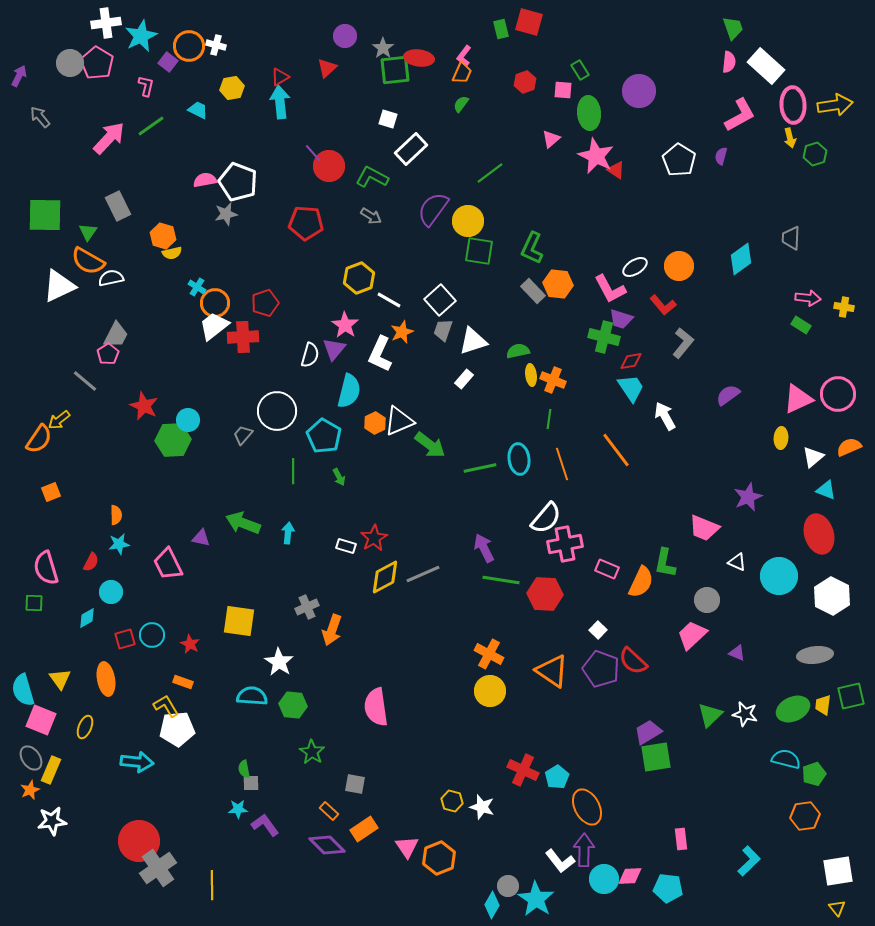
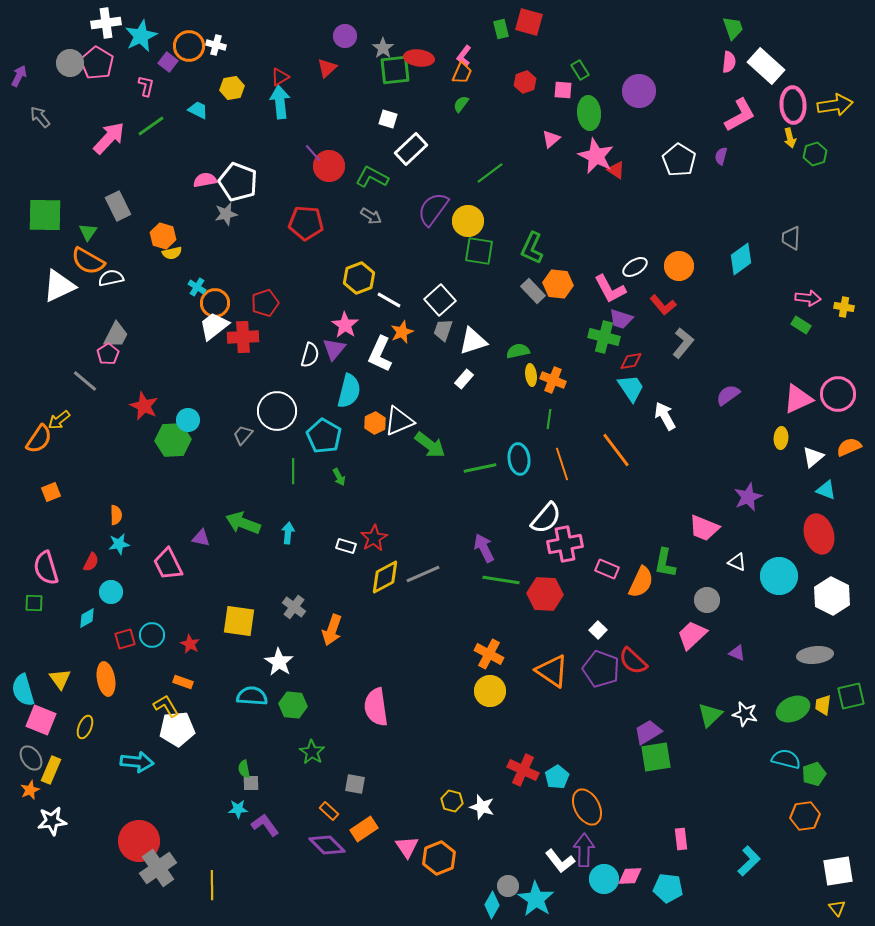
gray cross at (307, 607): moved 13 px left; rotated 30 degrees counterclockwise
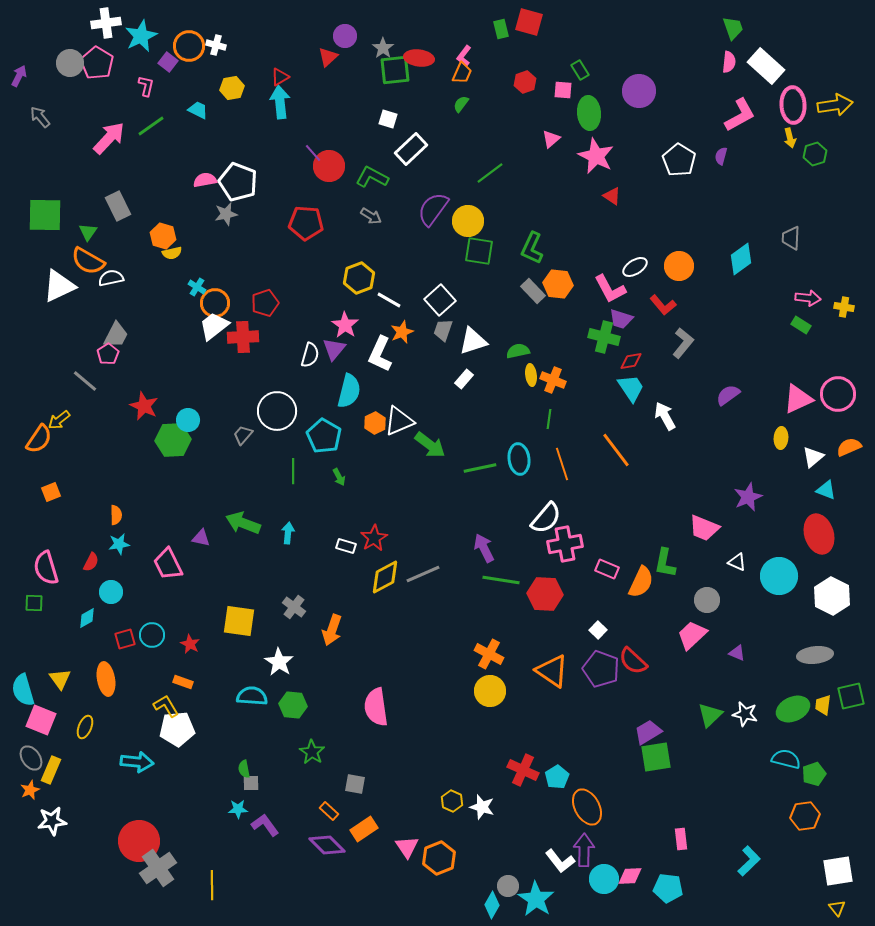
red triangle at (327, 68): moved 1 px right, 11 px up
red triangle at (616, 170): moved 4 px left, 26 px down
yellow hexagon at (452, 801): rotated 10 degrees clockwise
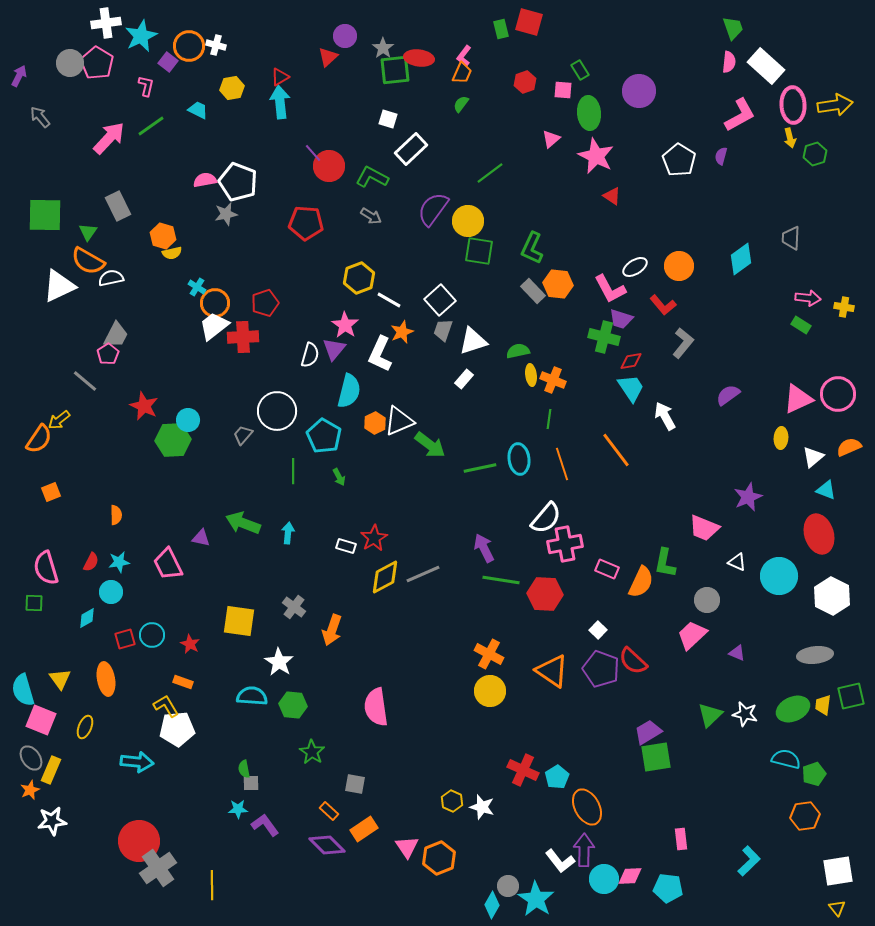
cyan star at (119, 544): moved 18 px down
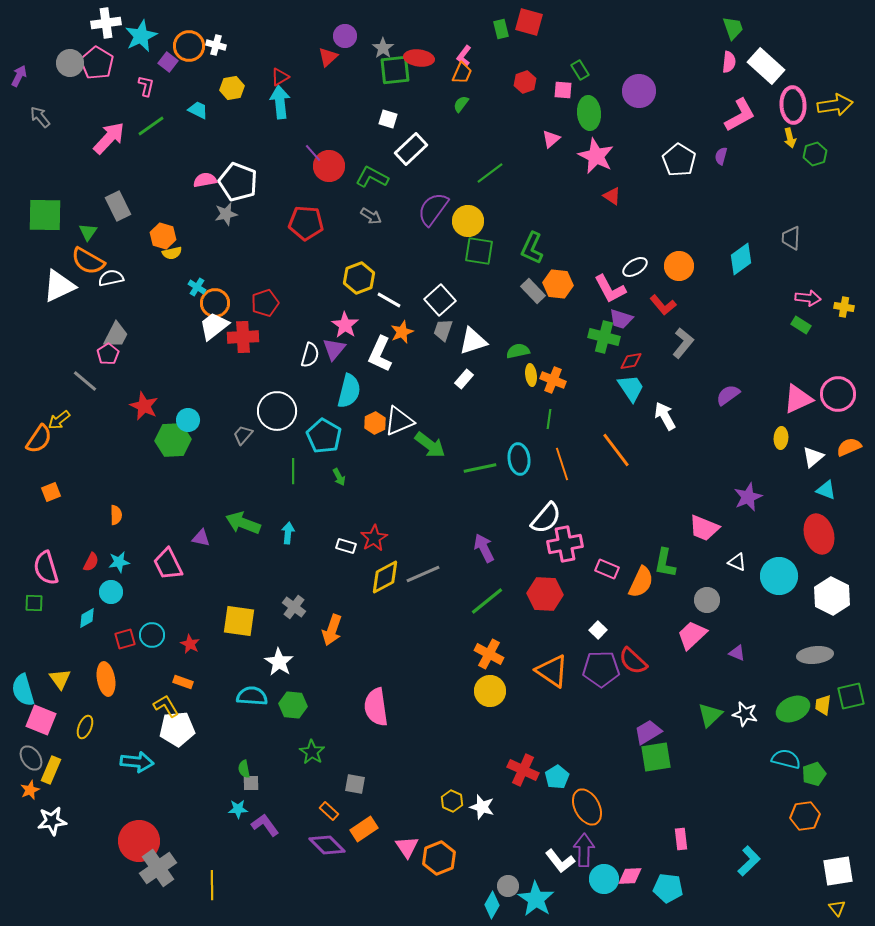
green line at (501, 580): moved 14 px left, 21 px down; rotated 48 degrees counterclockwise
purple pentagon at (601, 669): rotated 21 degrees counterclockwise
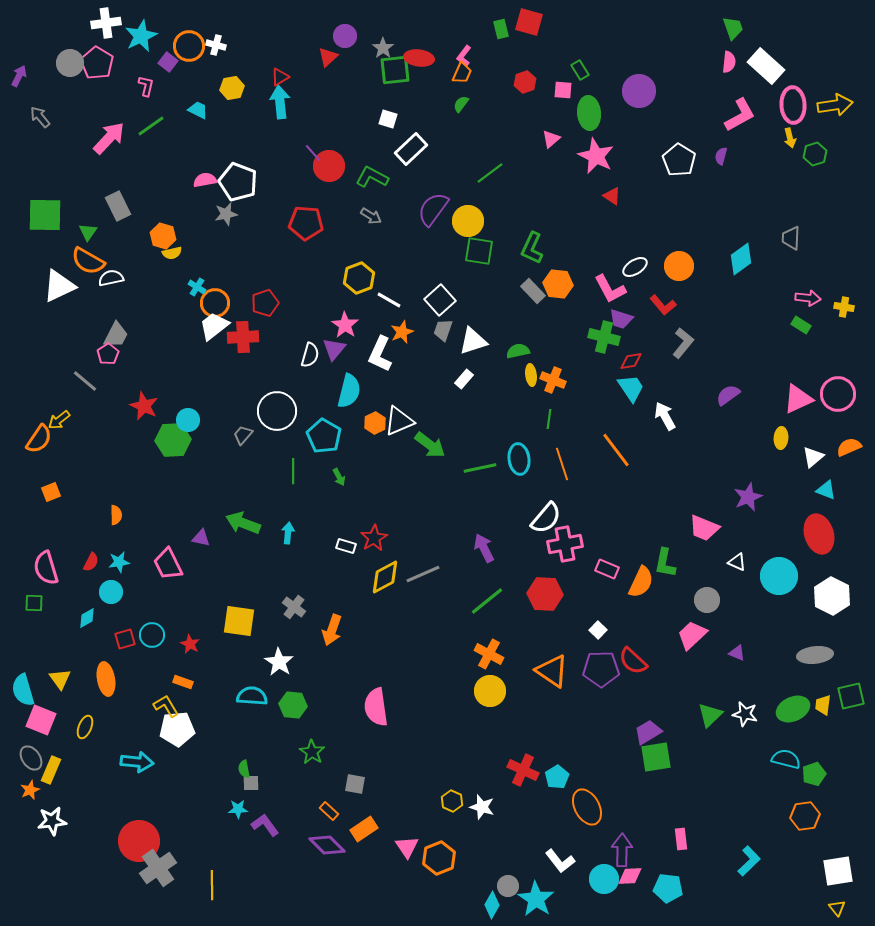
purple arrow at (584, 850): moved 38 px right
